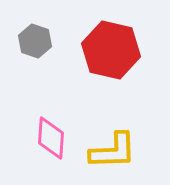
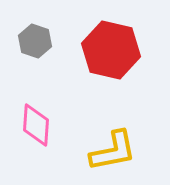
pink diamond: moved 15 px left, 13 px up
yellow L-shape: rotated 9 degrees counterclockwise
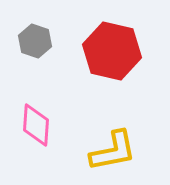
red hexagon: moved 1 px right, 1 px down
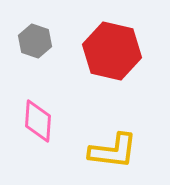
pink diamond: moved 2 px right, 4 px up
yellow L-shape: rotated 18 degrees clockwise
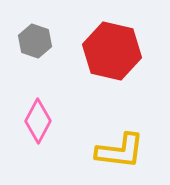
pink diamond: rotated 24 degrees clockwise
yellow L-shape: moved 7 px right
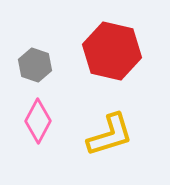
gray hexagon: moved 24 px down
yellow L-shape: moved 10 px left, 16 px up; rotated 24 degrees counterclockwise
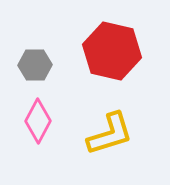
gray hexagon: rotated 20 degrees counterclockwise
yellow L-shape: moved 1 px up
